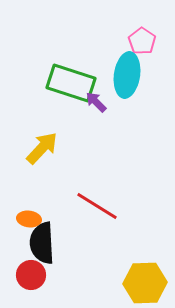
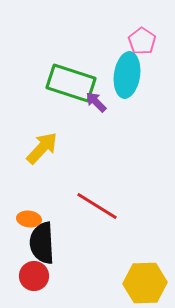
red circle: moved 3 px right, 1 px down
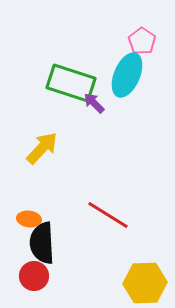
cyan ellipse: rotated 15 degrees clockwise
purple arrow: moved 2 px left, 1 px down
red line: moved 11 px right, 9 px down
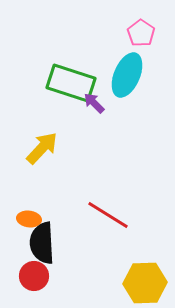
pink pentagon: moved 1 px left, 8 px up
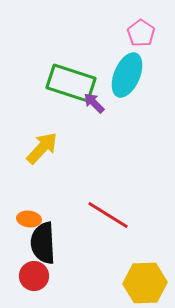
black semicircle: moved 1 px right
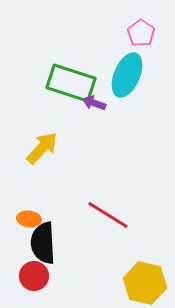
purple arrow: rotated 25 degrees counterclockwise
yellow hexagon: rotated 15 degrees clockwise
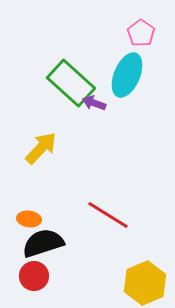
green rectangle: rotated 24 degrees clockwise
yellow arrow: moved 1 px left
black semicircle: rotated 75 degrees clockwise
yellow hexagon: rotated 24 degrees clockwise
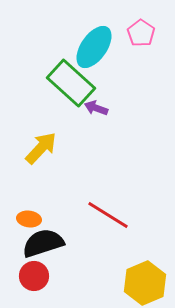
cyan ellipse: moved 33 px left, 28 px up; rotated 12 degrees clockwise
purple arrow: moved 2 px right, 5 px down
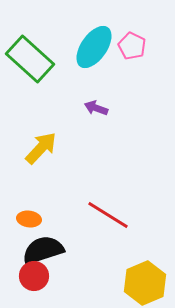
pink pentagon: moved 9 px left, 13 px down; rotated 8 degrees counterclockwise
green rectangle: moved 41 px left, 24 px up
black semicircle: moved 7 px down
